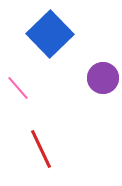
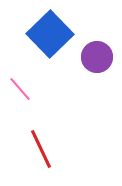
purple circle: moved 6 px left, 21 px up
pink line: moved 2 px right, 1 px down
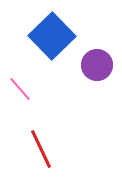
blue square: moved 2 px right, 2 px down
purple circle: moved 8 px down
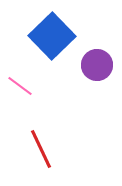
pink line: moved 3 px up; rotated 12 degrees counterclockwise
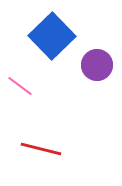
red line: rotated 51 degrees counterclockwise
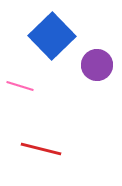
pink line: rotated 20 degrees counterclockwise
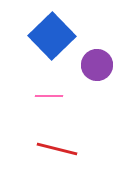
pink line: moved 29 px right, 10 px down; rotated 16 degrees counterclockwise
red line: moved 16 px right
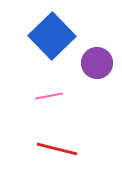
purple circle: moved 2 px up
pink line: rotated 12 degrees counterclockwise
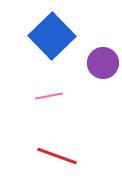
purple circle: moved 6 px right
red line: moved 7 px down; rotated 6 degrees clockwise
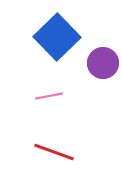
blue square: moved 5 px right, 1 px down
red line: moved 3 px left, 4 px up
